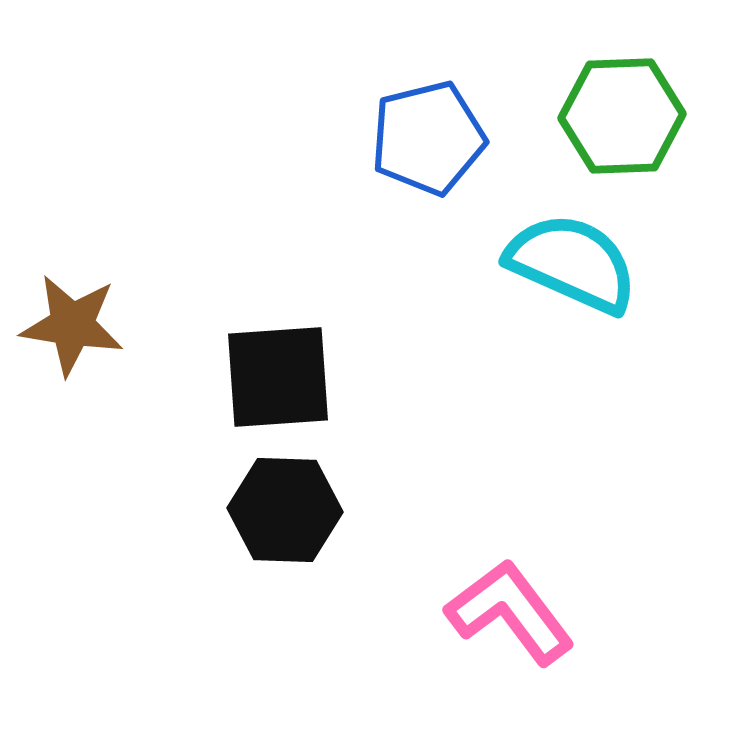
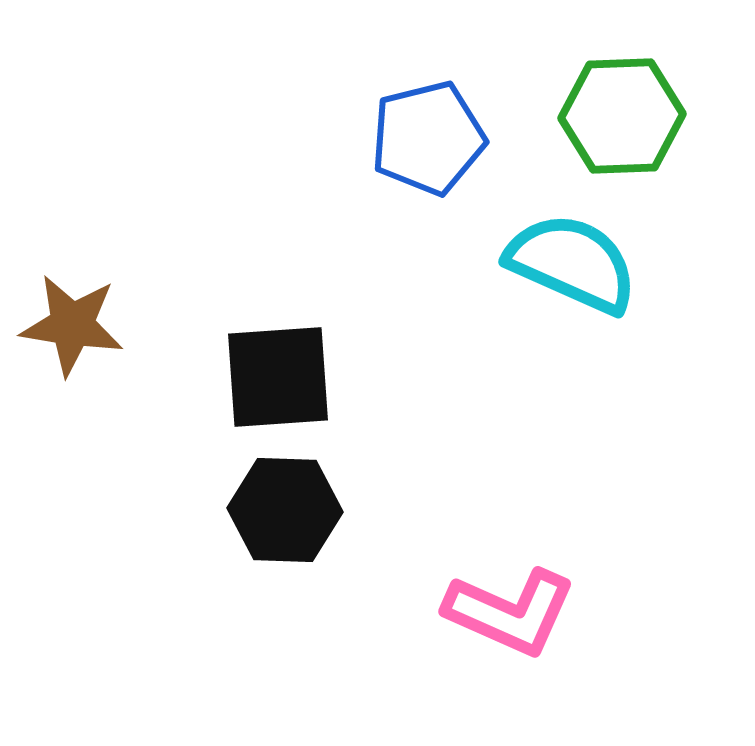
pink L-shape: rotated 151 degrees clockwise
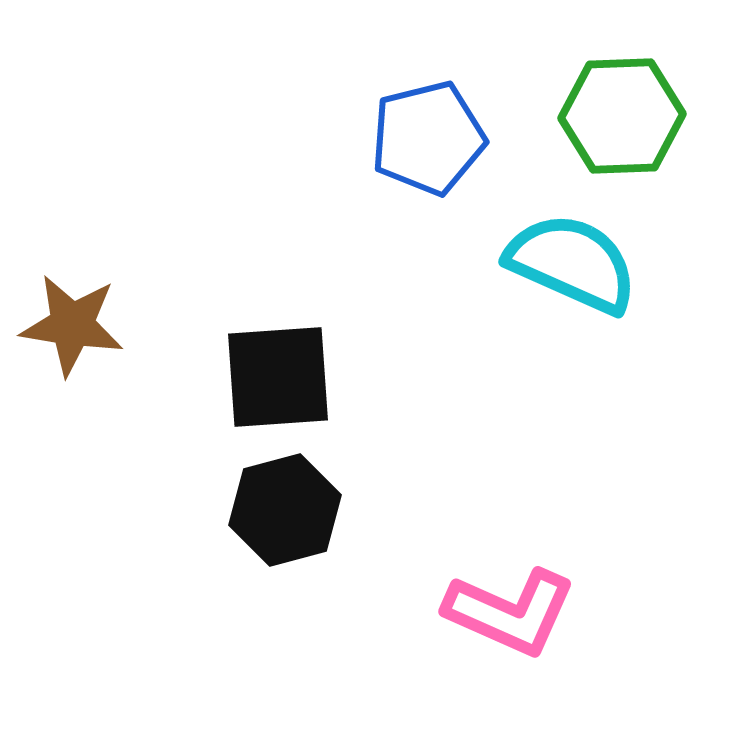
black hexagon: rotated 17 degrees counterclockwise
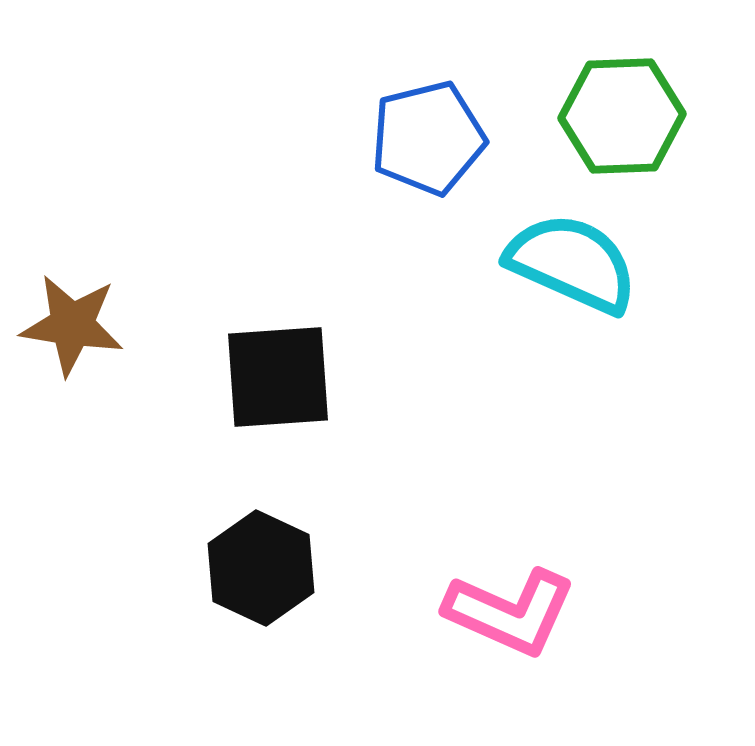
black hexagon: moved 24 px left, 58 px down; rotated 20 degrees counterclockwise
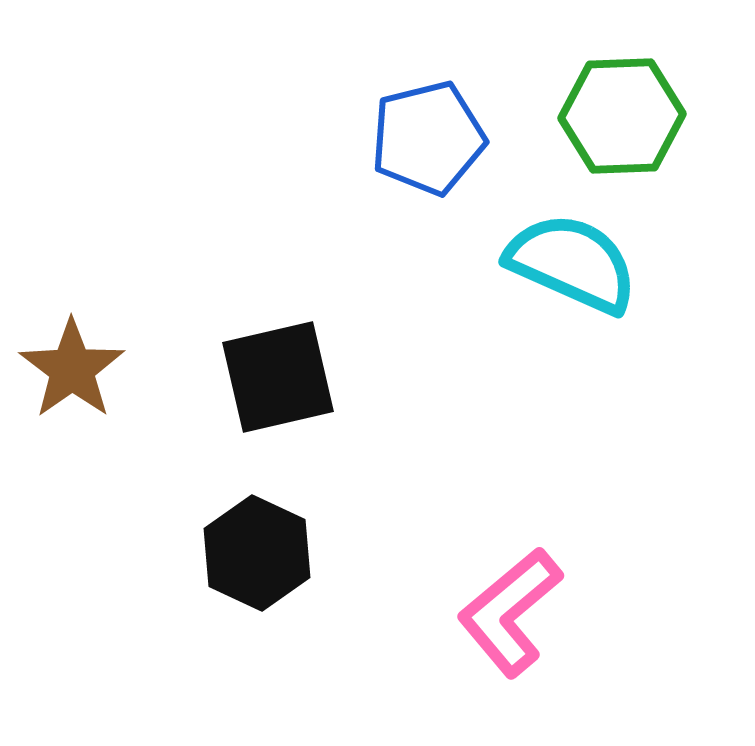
brown star: moved 44 px down; rotated 28 degrees clockwise
black square: rotated 9 degrees counterclockwise
black hexagon: moved 4 px left, 15 px up
pink L-shape: rotated 116 degrees clockwise
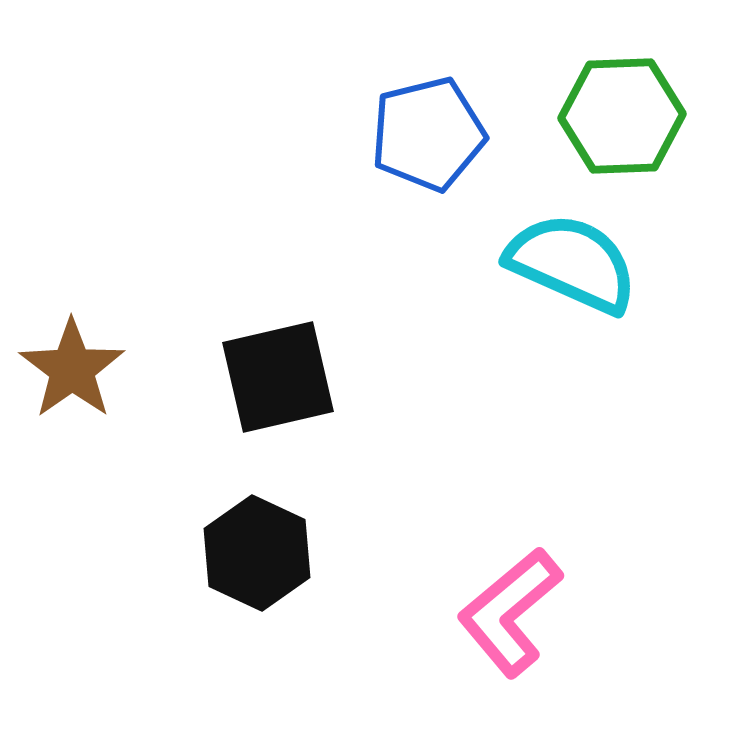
blue pentagon: moved 4 px up
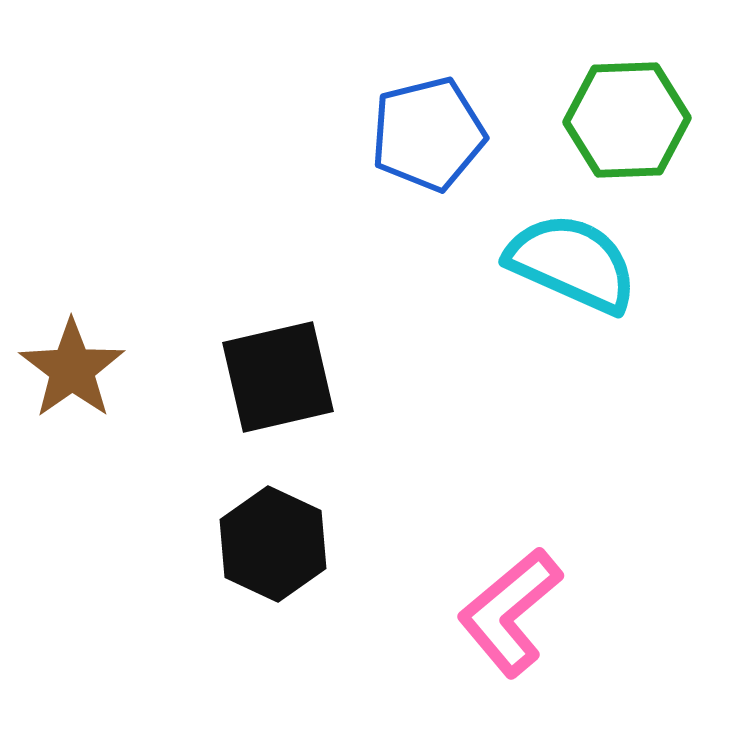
green hexagon: moved 5 px right, 4 px down
black hexagon: moved 16 px right, 9 px up
